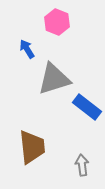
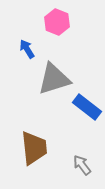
brown trapezoid: moved 2 px right, 1 px down
gray arrow: rotated 30 degrees counterclockwise
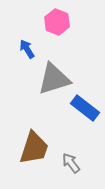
blue rectangle: moved 2 px left, 1 px down
brown trapezoid: rotated 24 degrees clockwise
gray arrow: moved 11 px left, 2 px up
